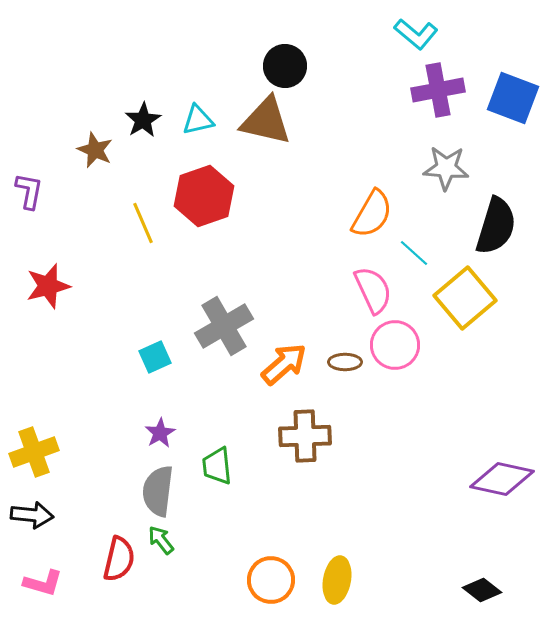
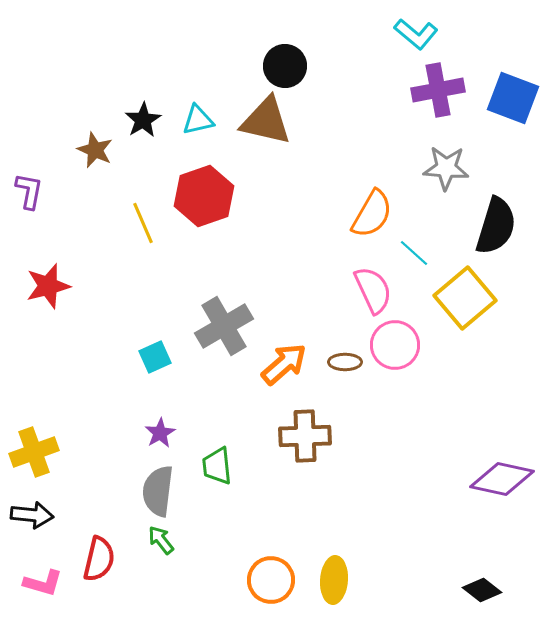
red semicircle: moved 20 px left
yellow ellipse: moved 3 px left; rotated 6 degrees counterclockwise
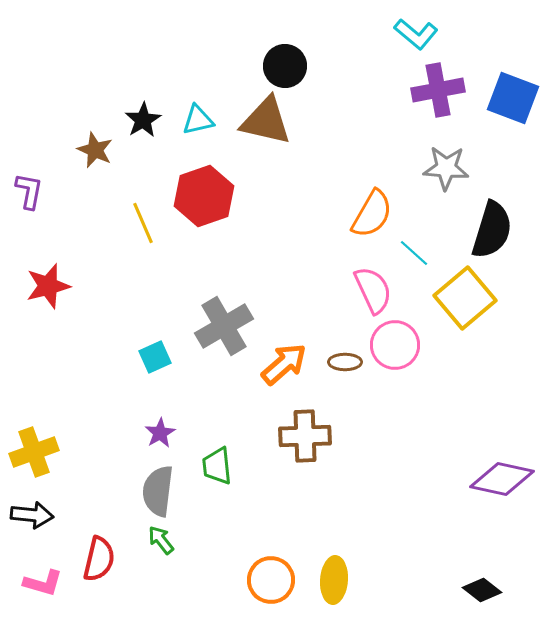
black semicircle: moved 4 px left, 4 px down
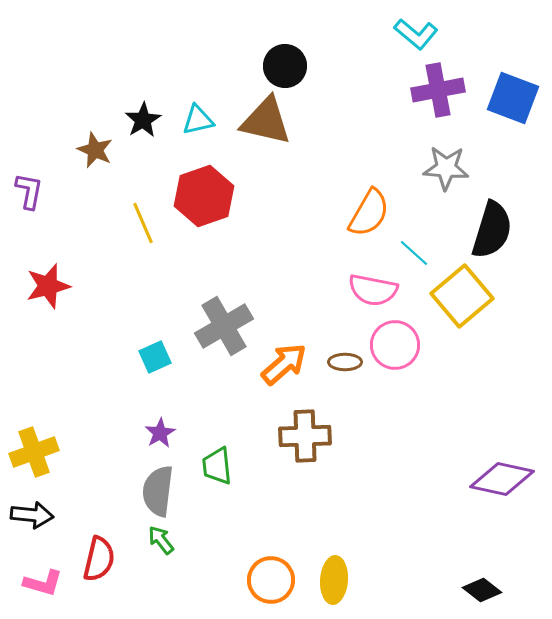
orange semicircle: moved 3 px left, 1 px up
pink semicircle: rotated 126 degrees clockwise
yellow square: moved 3 px left, 2 px up
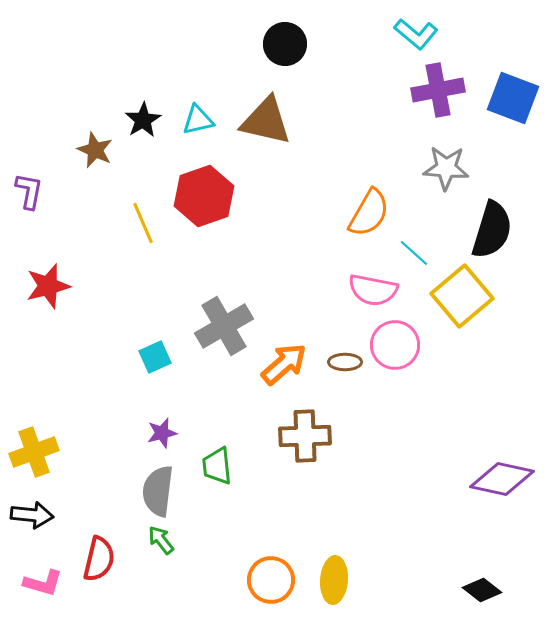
black circle: moved 22 px up
purple star: moved 2 px right; rotated 16 degrees clockwise
